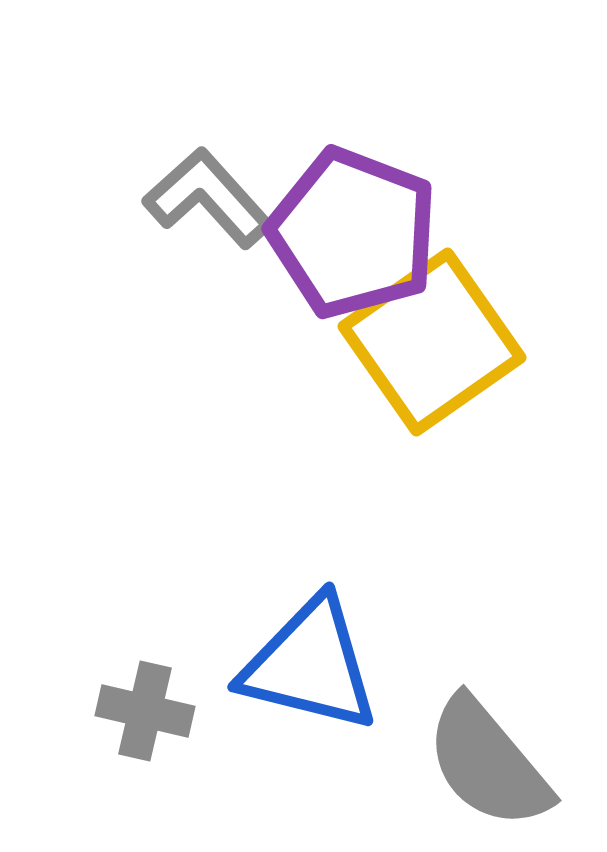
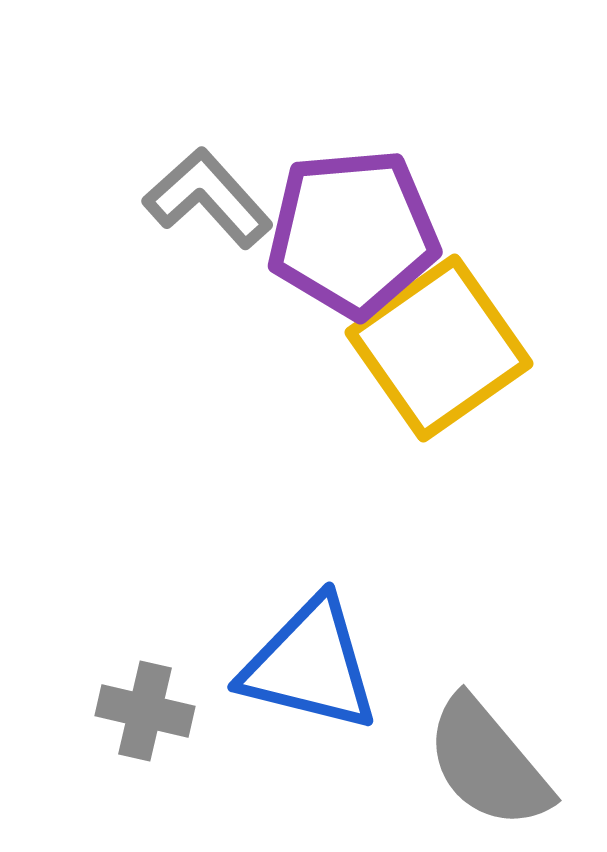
purple pentagon: rotated 26 degrees counterclockwise
yellow square: moved 7 px right, 6 px down
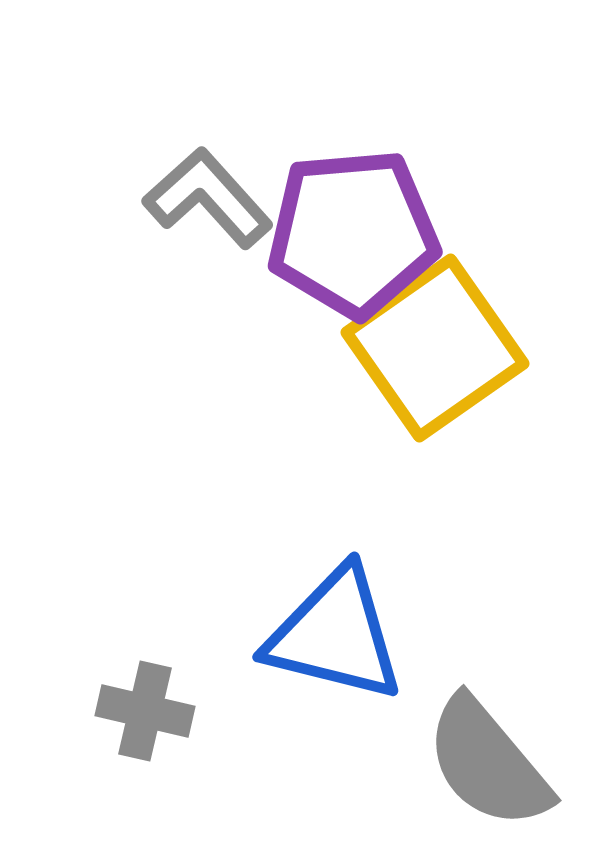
yellow square: moved 4 px left
blue triangle: moved 25 px right, 30 px up
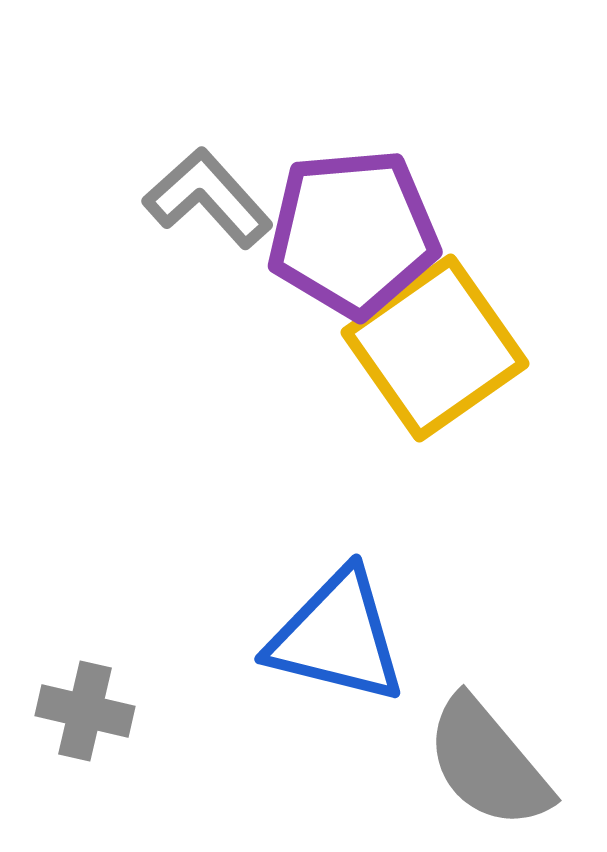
blue triangle: moved 2 px right, 2 px down
gray cross: moved 60 px left
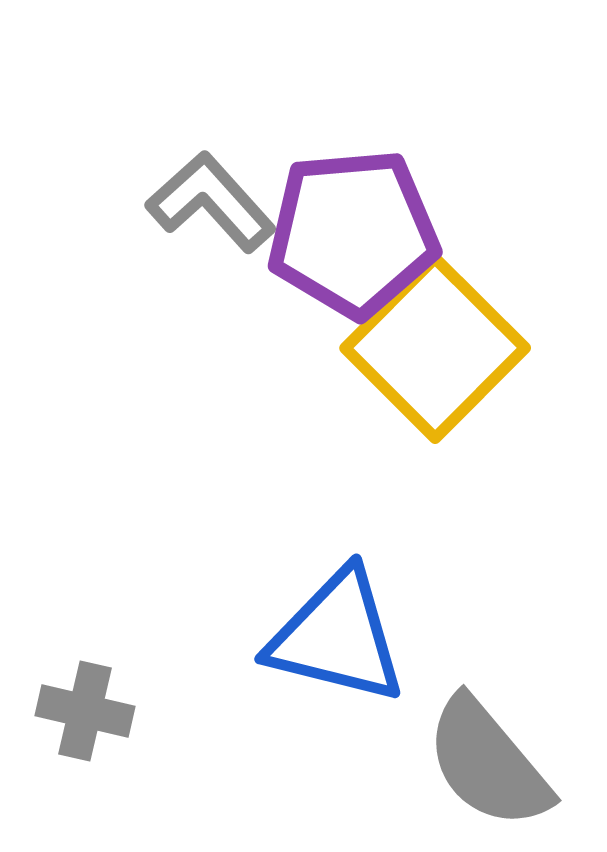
gray L-shape: moved 3 px right, 4 px down
yellow square: rotated 10 degrees counterclockwise
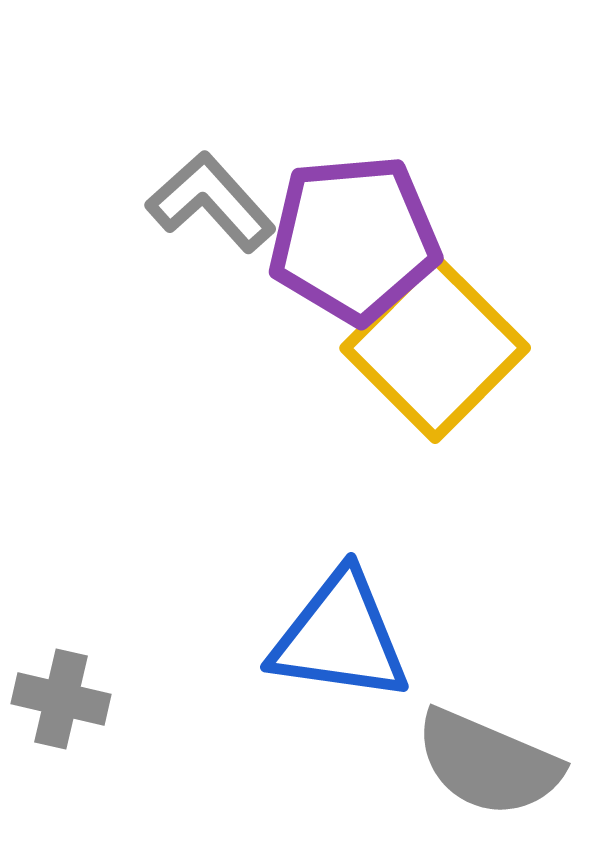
purple pentagon: moved 1 px right, 6 px down
blue triangle: moved 3 px right; rotated 6 degrees counterclockwise
gray cross: moved 24 px left, 12 px up
gray semicircle: rotated 27 degrees counterclockwise
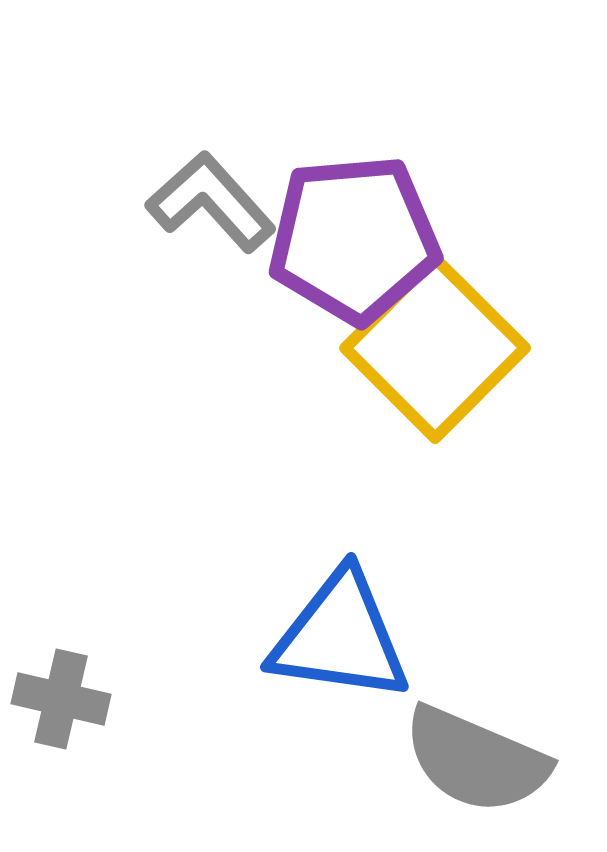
gray semicircle: moved 12 px left, 3 px up
